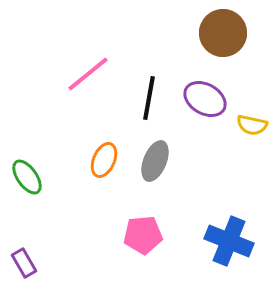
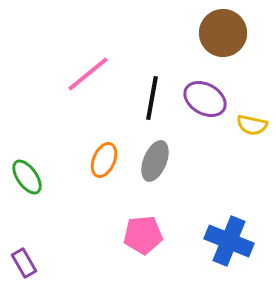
black line: moved 3 px right
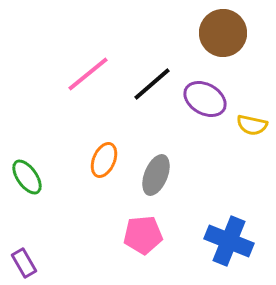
black line: moved 14 px up; rotated 39 degrees clockwise
gray ellipse: moved 1 px right, 14 px down
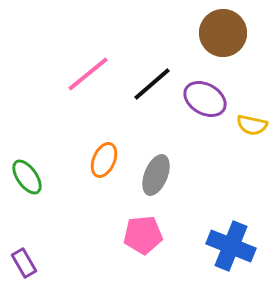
blue cross: moved 2 px right, 5 px down
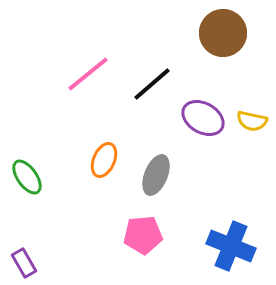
purple ellipse: moved 2 px left, 19 px down
yellow semicircle: moved 4 px up
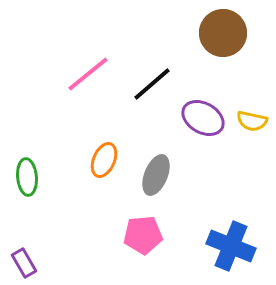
green ellipse: rotated 30 degrees clockwise
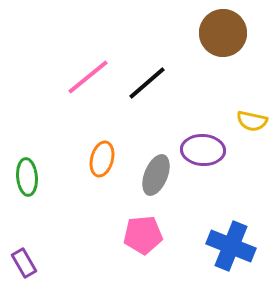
pink line: moved 3 px down
black line: moved 5 px left, 1 px up
purple ellipse: moved 32 px down; rotated 27 degrees counterclockwise
orange ellipse: moved 2 px left, 1 px up; rotated 8 degrees counterclockwise
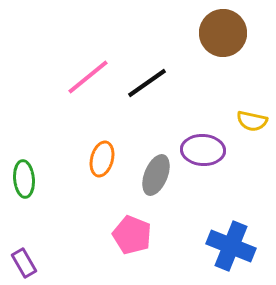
black line: rotated 6 degrees clockwise
green ellipse: moved 3 px left, 2 px down
pink pentagon: moved 11 px left; rotated 27 degrees clockwise
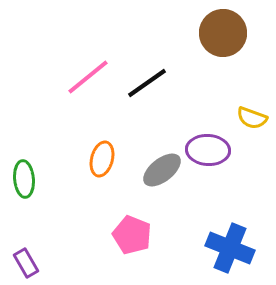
yellow semicircle: moved 3 px up; rotated 8 degrees clockwise
purple ellipse: moved 5 px right
gray ellipse: moved 6 px right, 5 px up; rotated 30 degrees clockwise
blue cross: moved 1 px left, 2 px down
purple rectangle: moved 2 px right
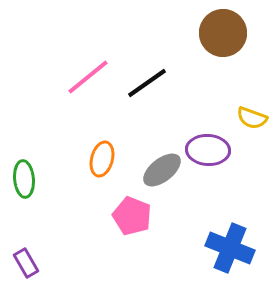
pink pentagon: moved 19 px up
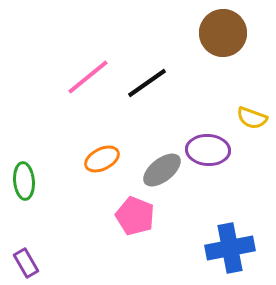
orange ellipse: rotated 48 degrees clockwise
green ellipse: moved 2 px down
pink pentagon: moved 3 px right
blue cross: rotated 33 degrees counterclockwise
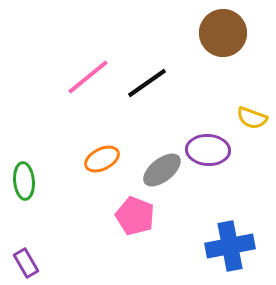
blue cross: moved 2 px up
